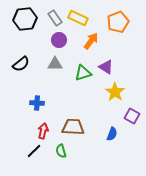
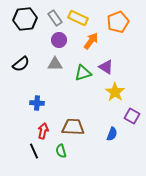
black line: rotated 70 degrees counterclockwise
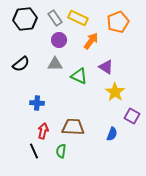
green triangle: moved 4 px left, 3 px down; rotated 42 degrees clockwise
green semicircle: rotated 24 degrees clockwise
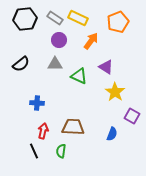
gray rectangle: rotated 21 degrees counterclockwise
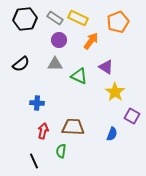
black line: moved 10 px down
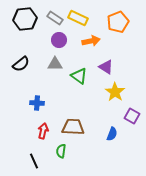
orange arrow: rotated 42 degrees clockwise
green triangle: rotated 12 degrees clockwise
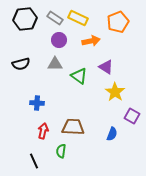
black semicircle: rotated 24 degrees clockwise
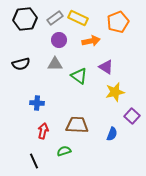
gray rectangle: rotated 70 degrees counterclockwise
yellow star: rotated 24 degrees clockwise
purple square: rotated 14 degrees clockwise
brown trapezoid: moved 4 px right, 2 px up
green semicircle: moved 3 px right; rotated 64 degrees clockwise
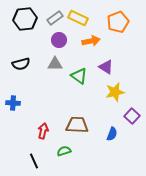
blue cross: moved 24 px left
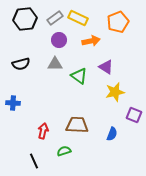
purple square: moved 2 px right, 1 px up; rotated 21 degrees counterclockwise
